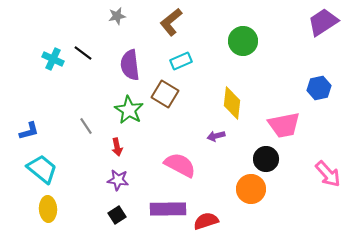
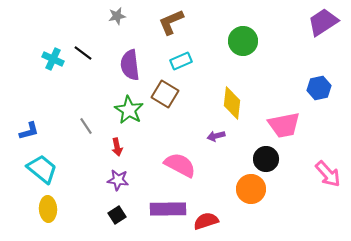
brown L-shape: rotated 16 degrees clockwise
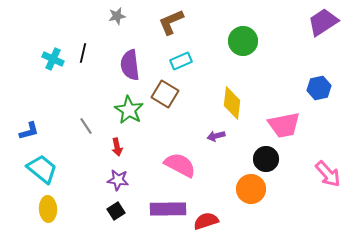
black line: rotated 66 degrees clockwise
black square: moved 1 px left, 4 px up
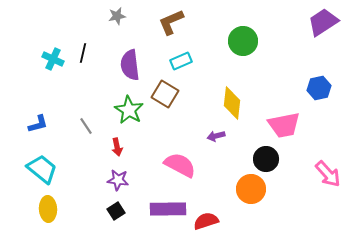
blue L-shape: moved 9 px right, 7 px up
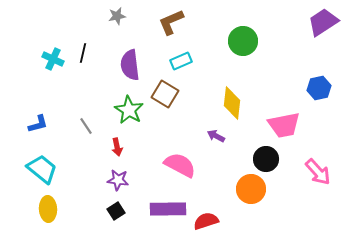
purple arrow: rotated 42 degrees clockwise
pink arrow: moved 10 px left, 2 px up
